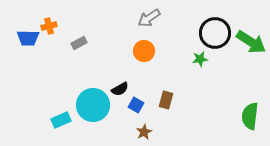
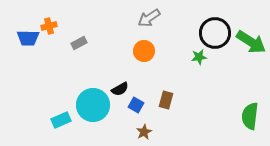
green star: moved 1 px left, 2 px up
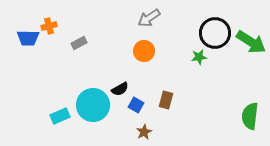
cyan rectangle: moved 1 px left, 4 px up
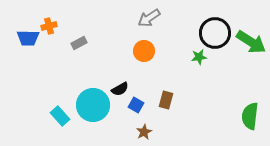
cyan rectangle: rotated 72 degrees clockwise
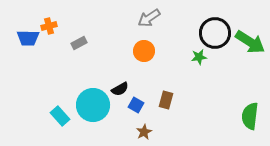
green arrow: moved 1 px left
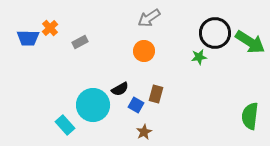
orange cross: moved 1 px right, 2 px down; rotated 28 degrees counterclockwise
gray rectangle: moved 1 px right, 1 px up
brown rectangle: moved 10 px left, 6 px up
cyan rectangle: moved 5 px right, 9 px down
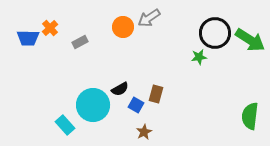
green arrow: moved 2 px up
orange circle: moved 21 px left, 24 px up
